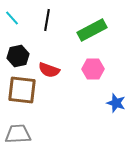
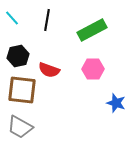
gray trapezoid: moved 2 px right, 7 px up; rotated 148 degrees counterclockwise
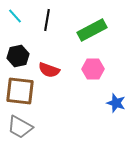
cyan line: moved 3 px right, 2 px up
brown square: moved 2 px left, 1 px down
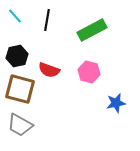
black hexagon: moved 1 px left
pink hexagon: moved 4 px left, 3 px down; rotated 15 degrees clockwise
brown square: moved 2 px up; rotated 8 degrees clockwise
blue star: rotated 30 degrees counterclockwise
gray trapezoid: moved 2 px up
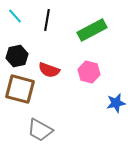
gray trapezoid: moved 20 px right, 5 px down
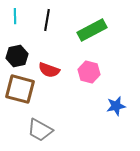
cyan line: rotated 42 degrees clockwise
blue star: moved 3 px down
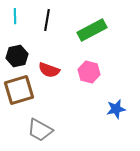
brown square: moved 1 px left, 1 px down; rotated 32 degrees counterclockwise
blue star: moved 3 px down
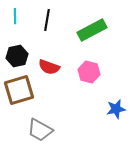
red semicircle: moved 3 px up
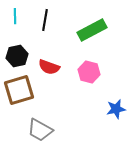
black line: moved 2 px left
